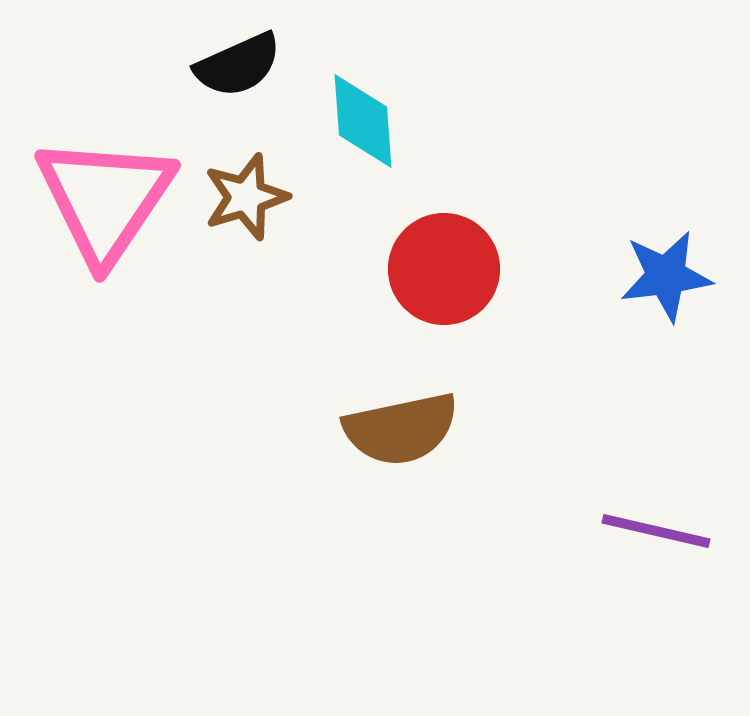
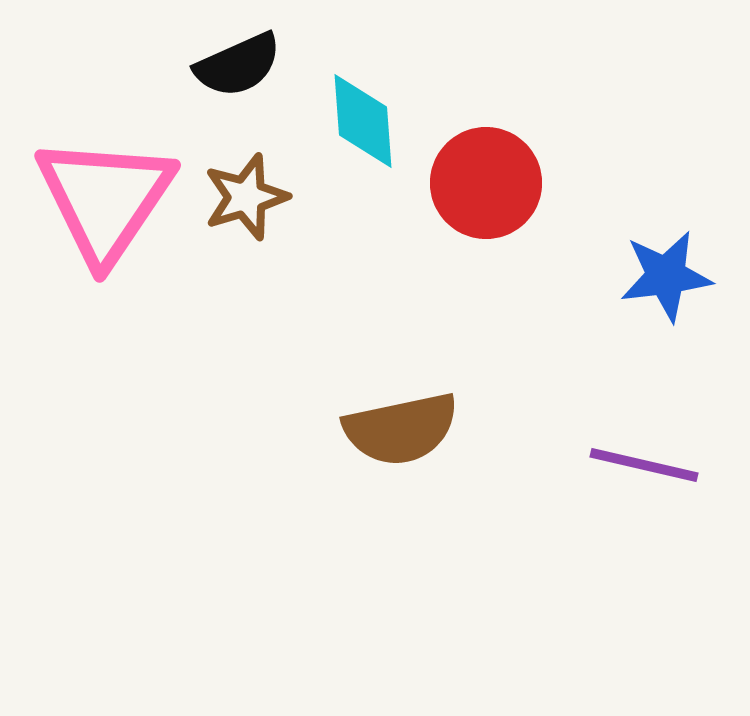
red circle: moved 42 px right, 86 px up
purple line: moved 12 px left, 66 px up
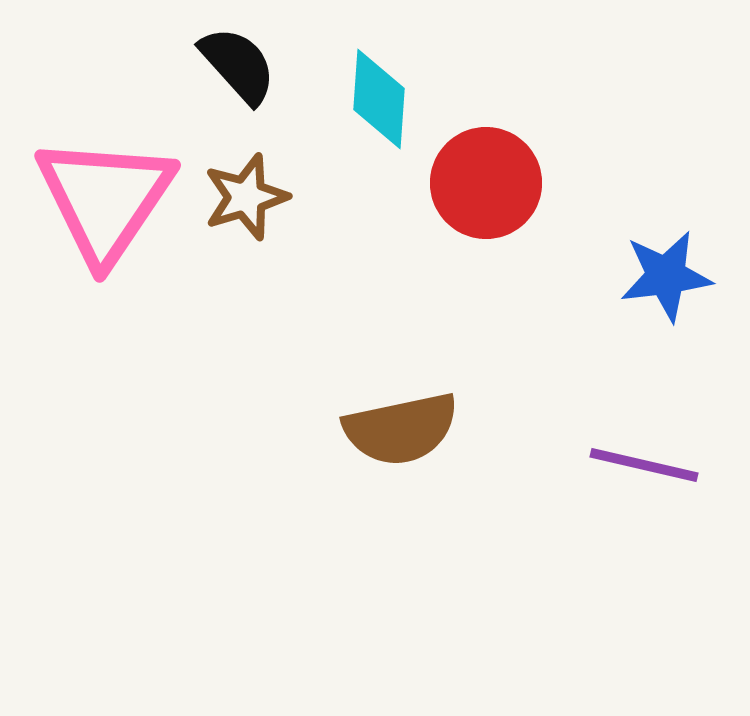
black semicircle: rotated 108 degrees counterclockwise
cyan diamond: moved 16 px right, 22 px up; rotated 8 degrees clockwise
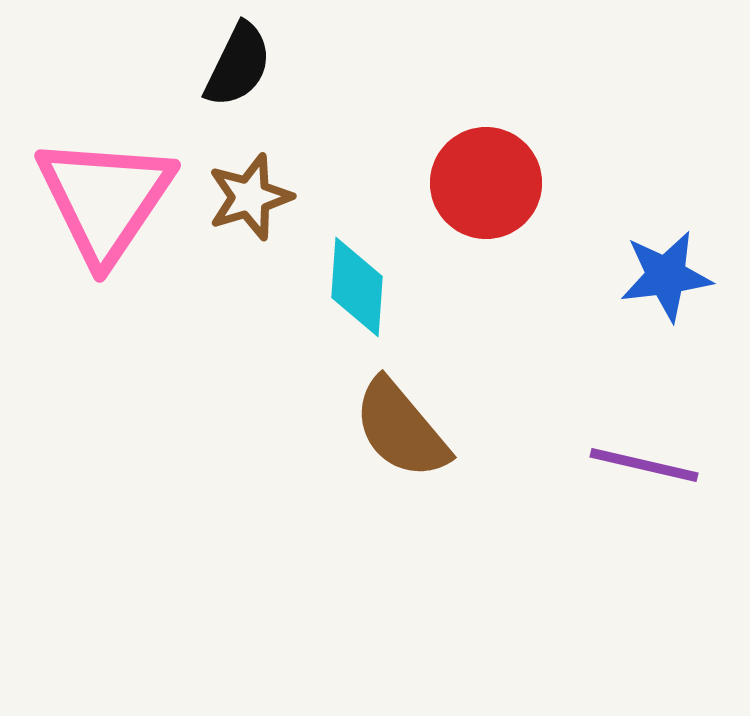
black semicircle: rotated 68 degrees clockwise
cyan diamond: moved 22 px left, 188 px down
brown star: moved 4 px right
brown semicircle: rotated 62 degrees clockwise
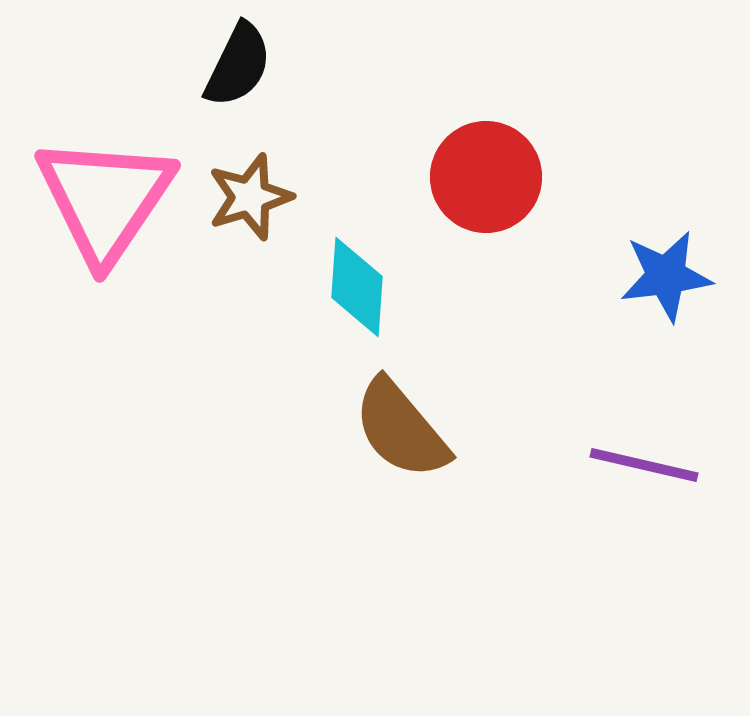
red circle: moved 6 px up
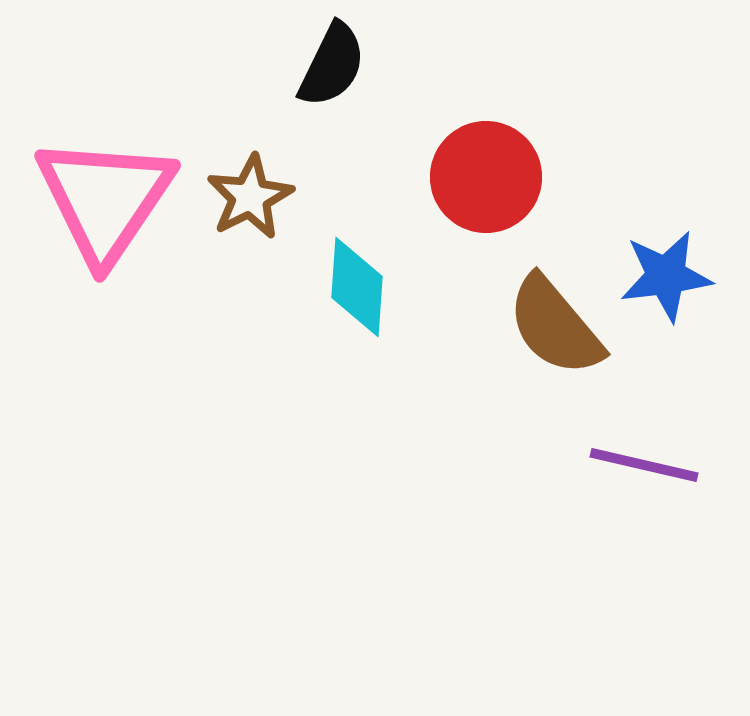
black semicircle: moved 94 px right
brown star: rotated 10 degrees counterclockwise
brown semicircle: moved 154 px right, 103 px up
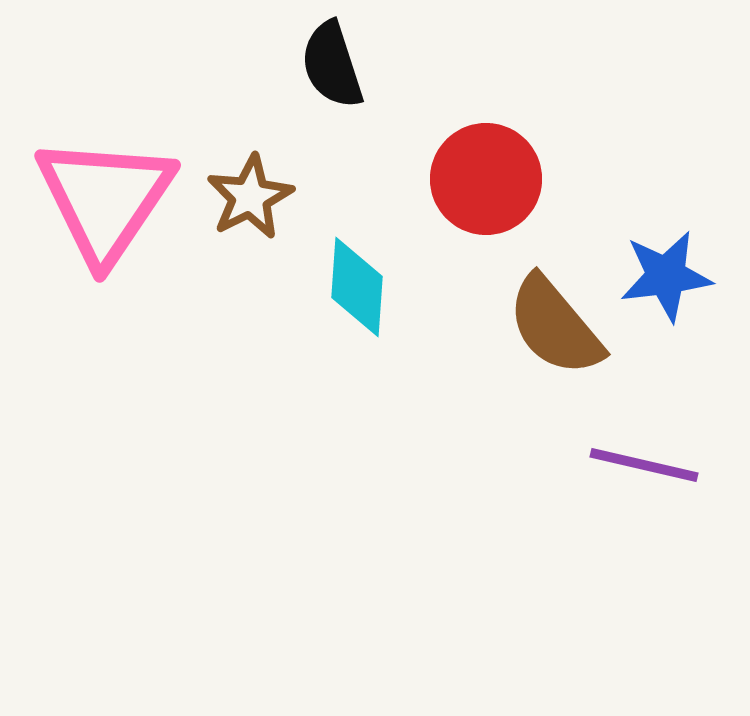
black semicircle: rotated 136 degrees clockwise
red circle: moved 2 px down
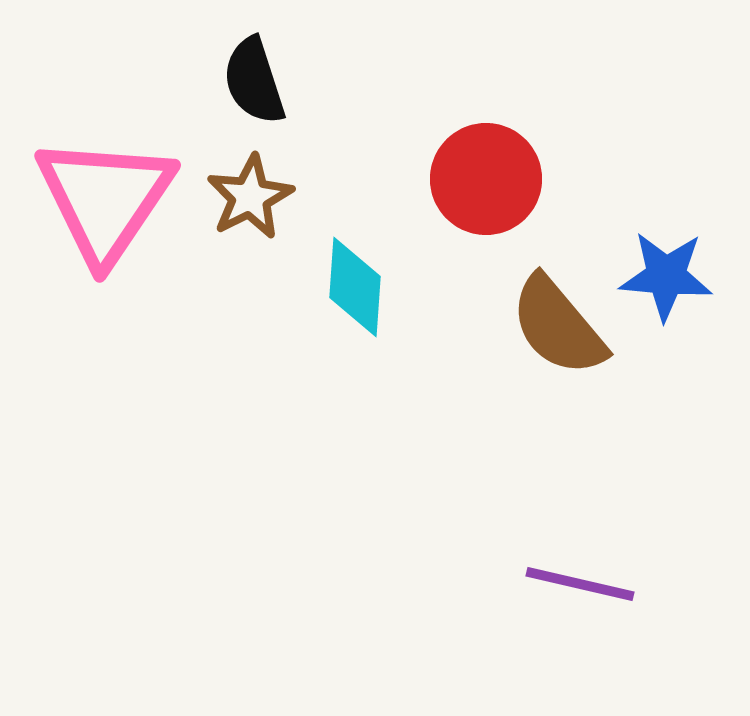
black semicircle: moved 78 px left, 16 px down
blue star: rotated 12 degrees clockwise
cyan diamond: moved 2 px left
brown semicircle: moved 3 px right
purple line: moved 64 px left, 119 px down
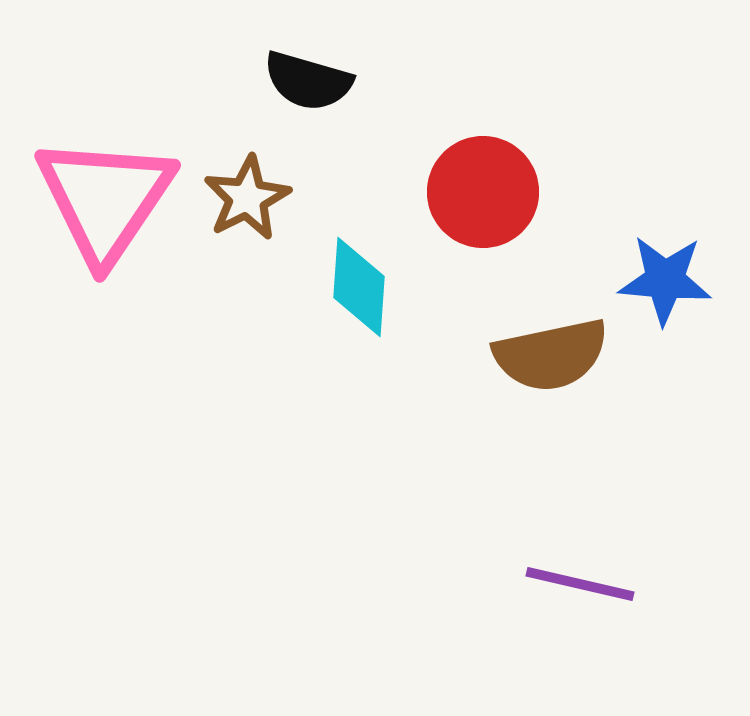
black semicircle: moved 54 px right; rotated 56 degrees counterclockwise
red circle: moved 3 px left, 13 px down
brown star: moved 3 px left, 1 px down
blue star: moved 1 px left, 4 px down
cyan diamond: moved 4 px right
brown semicircle: moved 7 px left, 29 px down; rotated 62 degrees counterclockwise
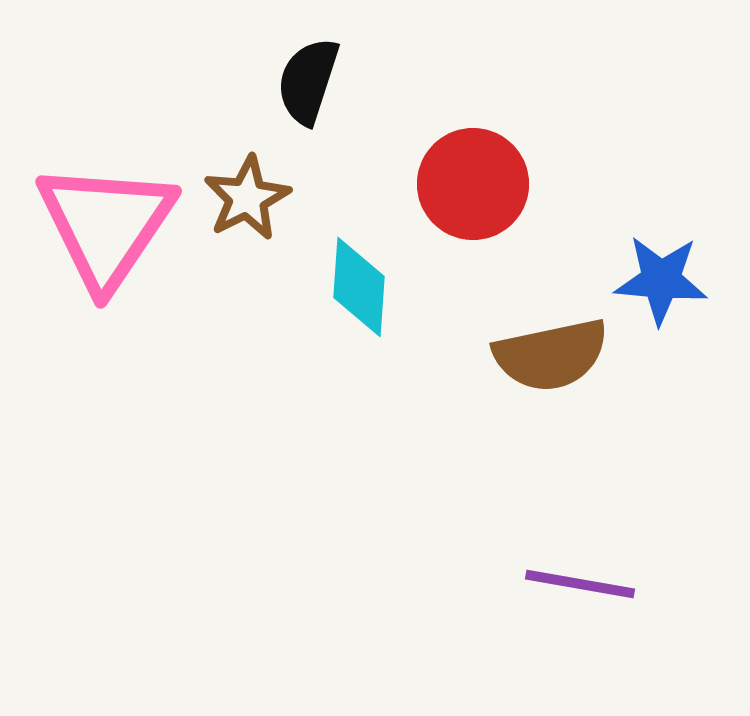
black semicircle: rotated 92 degrees clockwise
red circle: moved 10 px left, 8 px up
pink triangle: moved 1 px right, 26 px down
blue star: moved 4 px left
purple line: rotated 3 degrees counterclockwise
